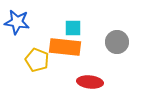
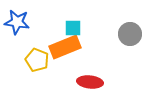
gray circle: moved 13 px right, 8 px up
orange rectangle: rotated 28 degrees counterclockwise
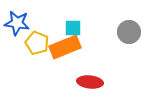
blue star: moved 1 px down
gray circle: moved 1 px left, 2 px up
yellow pentagon: moved 17 px up
